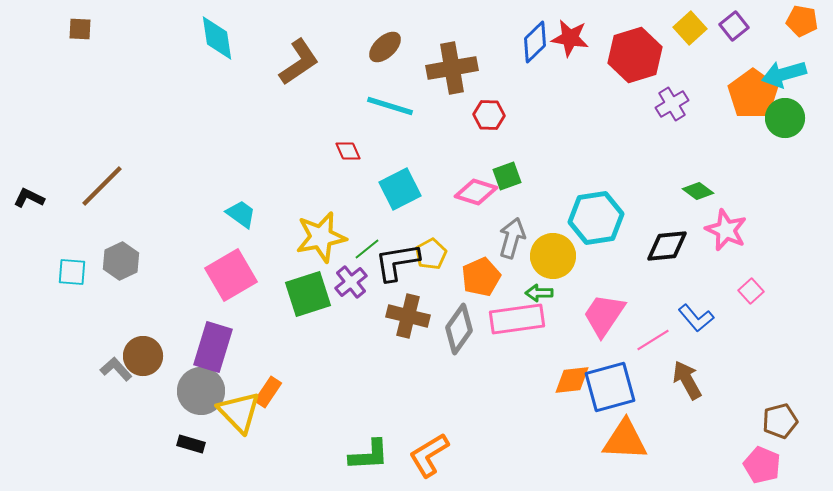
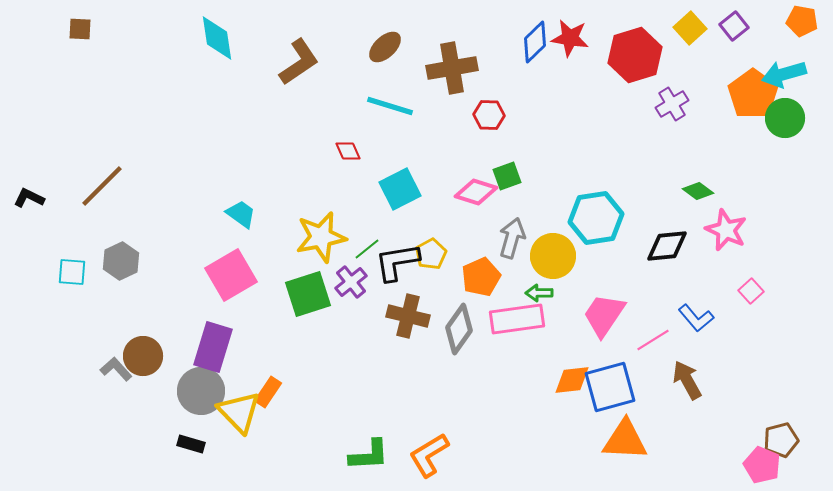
brown pentagon at (780, 421): moved 1 px right, 19 px down
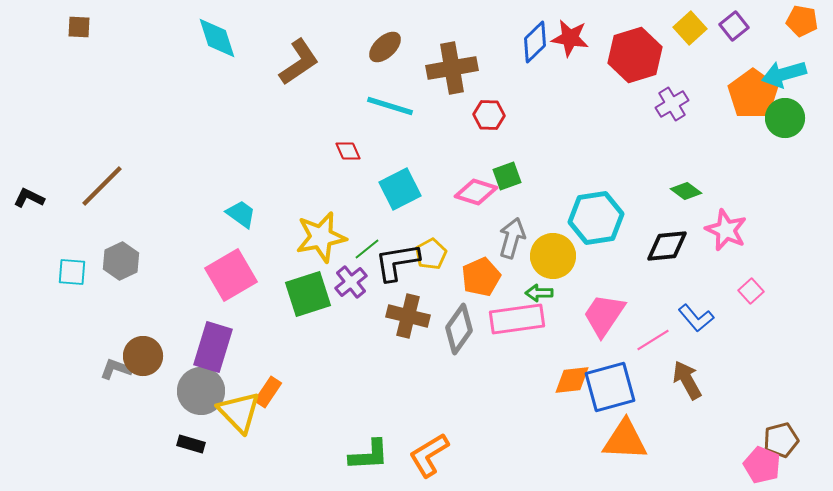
brown square at (80, 29): moved 1 px left, 2 px up
cyan diamond at (217, 38): rotated 9 degrees counterclockwise
green diamond at (698, 191): moved 12 px left
gray L-shape at (116, 369): rotated 28 degrees counterclockwise
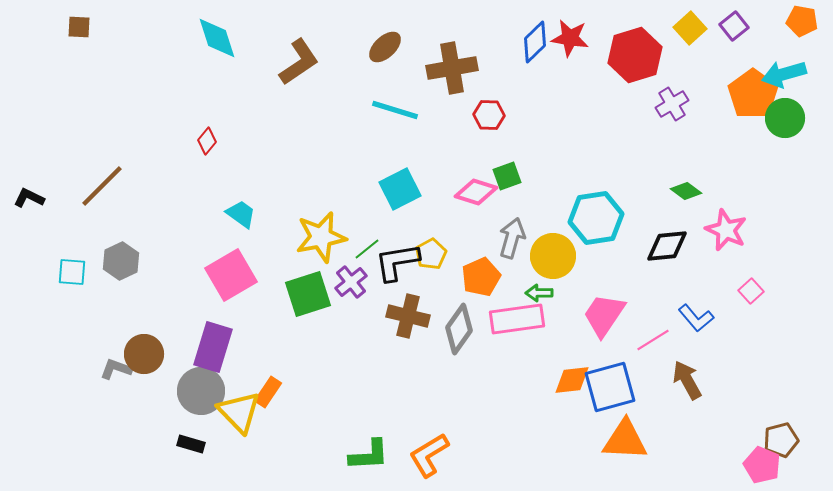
cyan line at (390, 106): moved 5 px right, 4 px down
red diamond at (348, 151): moved 141 px left, 10 px up; rotated 64 degrees clockwise
brown circle at (143, 356): moved 1 px right, 2 px up
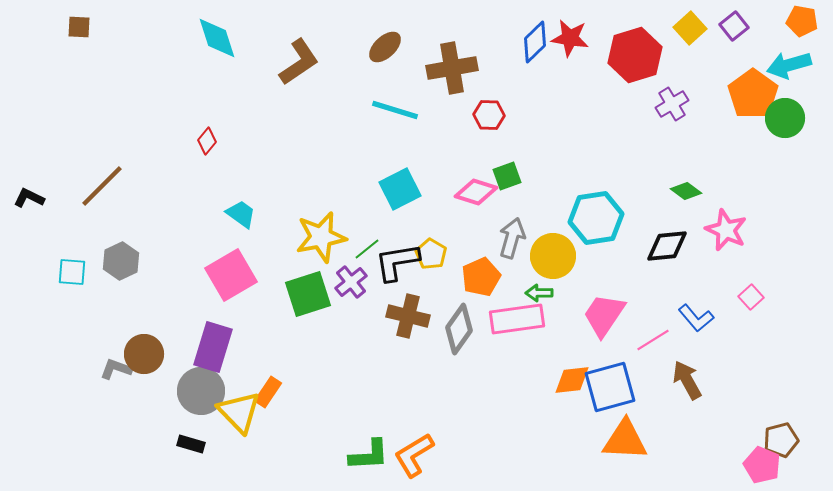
cyan arrow at (784, 74): moved 5 px right, 9 px up
yellow pentagon at (431, 254): rotated 12 degrees counterclockwise
pink square at (751, 291): moved 6 px down
orange L-shape at (429, 455): moved 15 px left
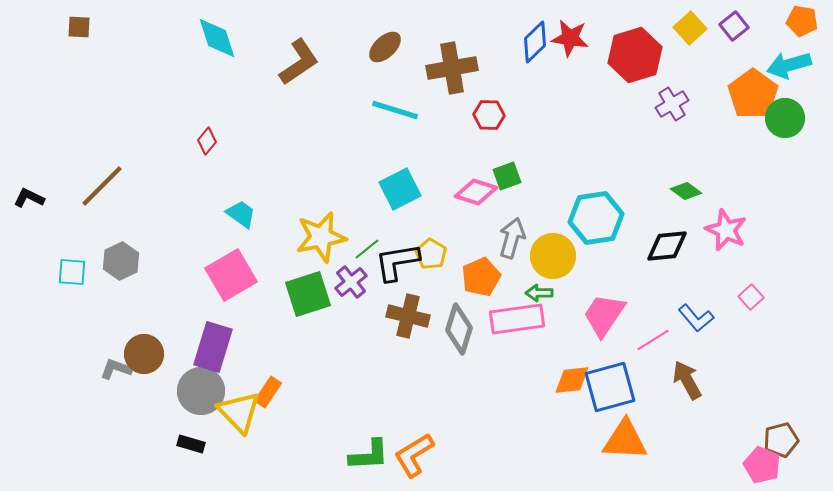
gray diamond at (459, 329): rotated 18 degrees counterclockwise
